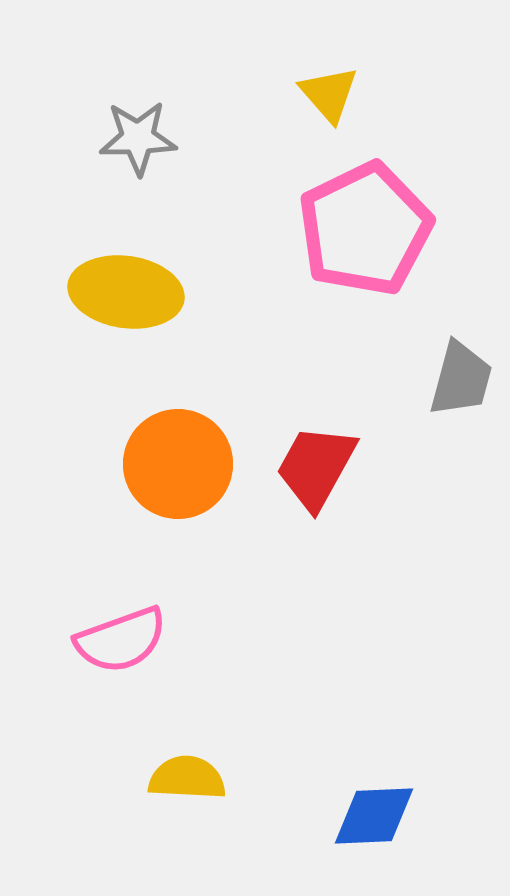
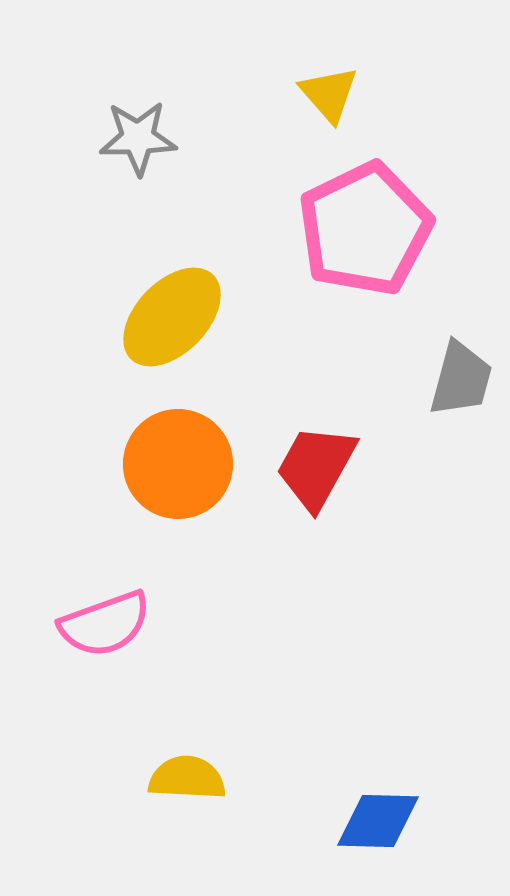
yellow ellipse: moved 46 px right, 25 px down; rotated 54 degrees counterclockwise
pink semicircle: moved 16 px left, 16 px up
blue diamond: moved 4 px right, 5 px down; rotated 4 degrees clockwise
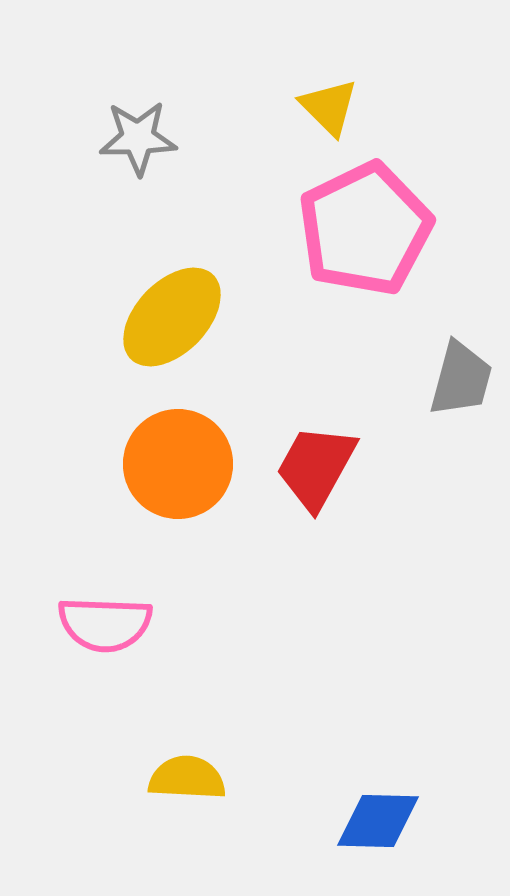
yellow triangle: moved 13 px down; rotated 4 degrees counterclockwise
pink semicircle: rotated 22 degrees clockwise
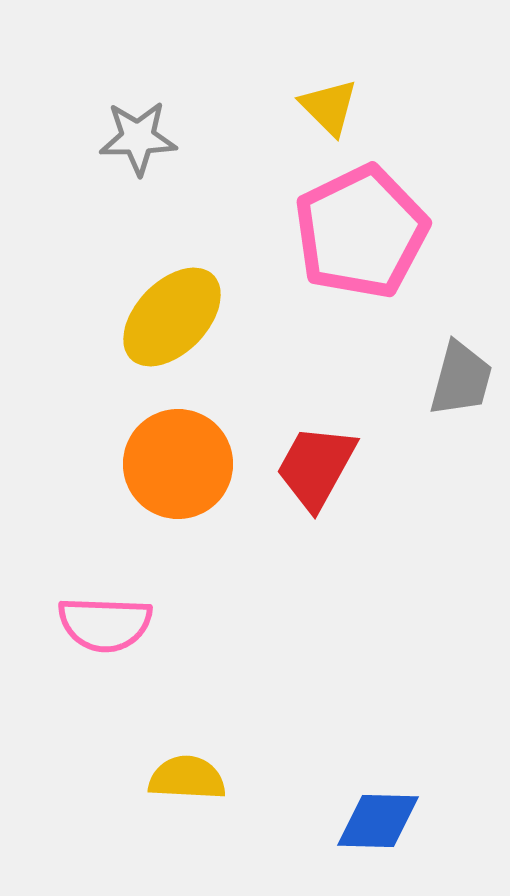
pink pentagon: moved 4 px left, 3 px down
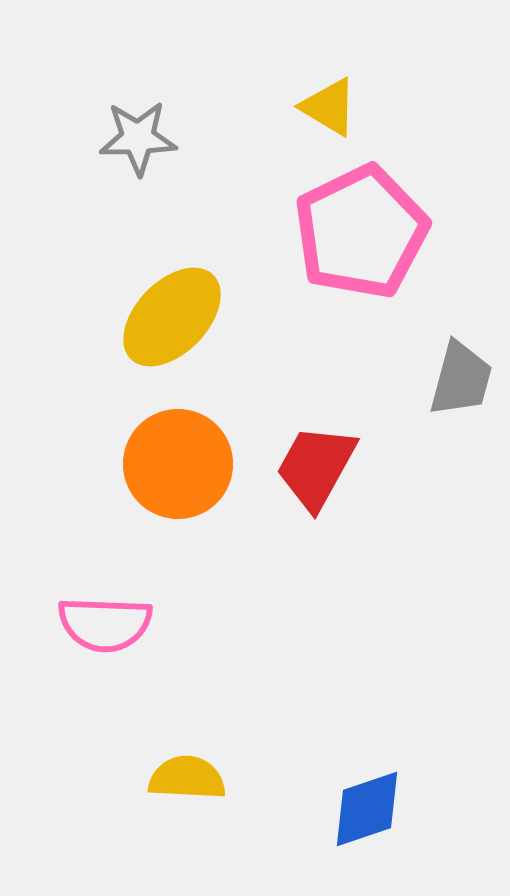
yellow triangle: rotated 14 degrees counterclockwise
blue diamond: moved 11 px left, 12 px up; rotated 20 degrees counterclockwise
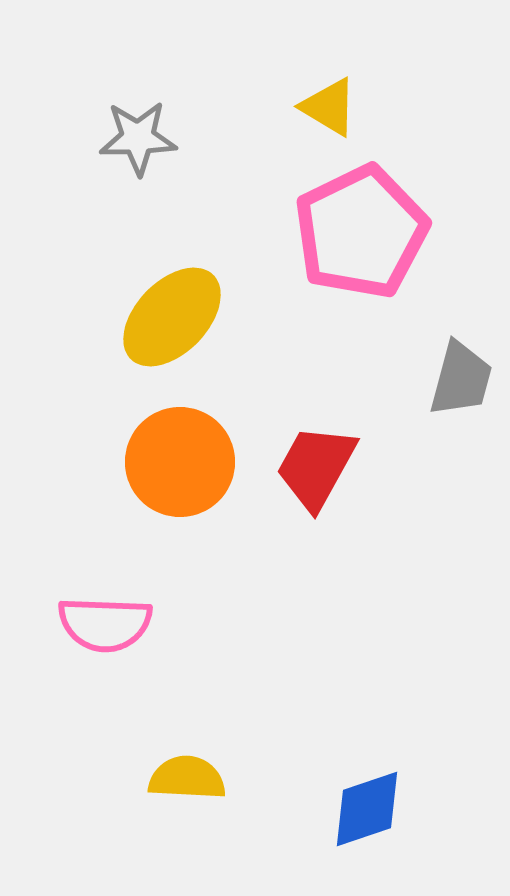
orange circle: moved 2 px right, 2 px up
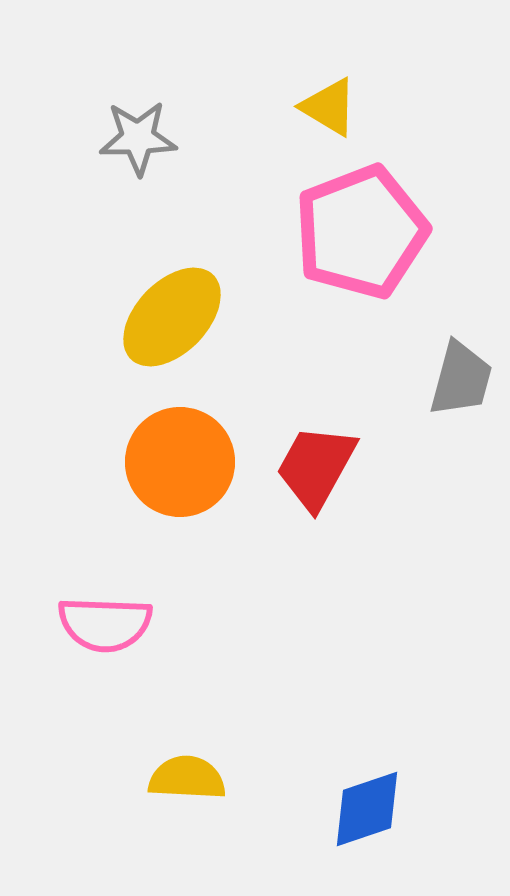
pink pentagon: rotated 5 degrees clockwise
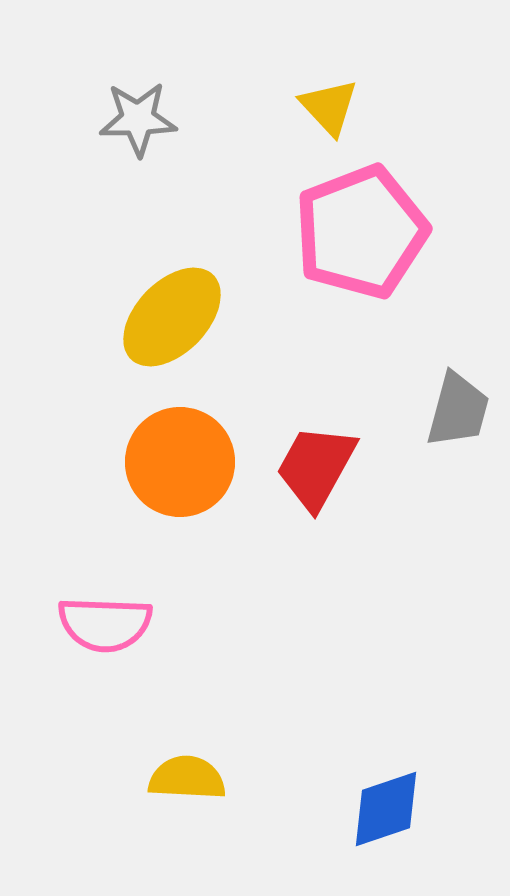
yellow triangle: rotated 16 degrees clockwise
gray star: moved 19 px up
gray trapezoid: moved 3 px left, 31 px down
blue diamond: moved 19 px right
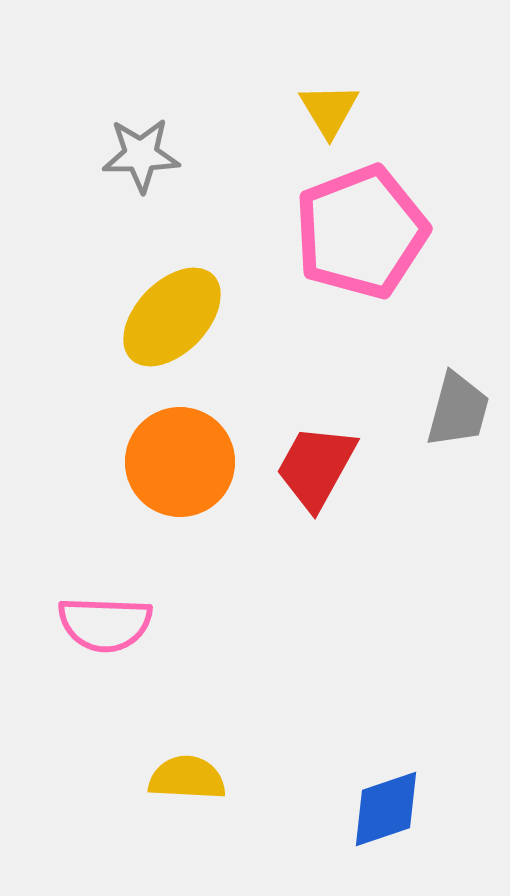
yellow triangle: moved 3 px down; rotated 12 degrees clockwise
gray star: moved 3 px right, 36 px down
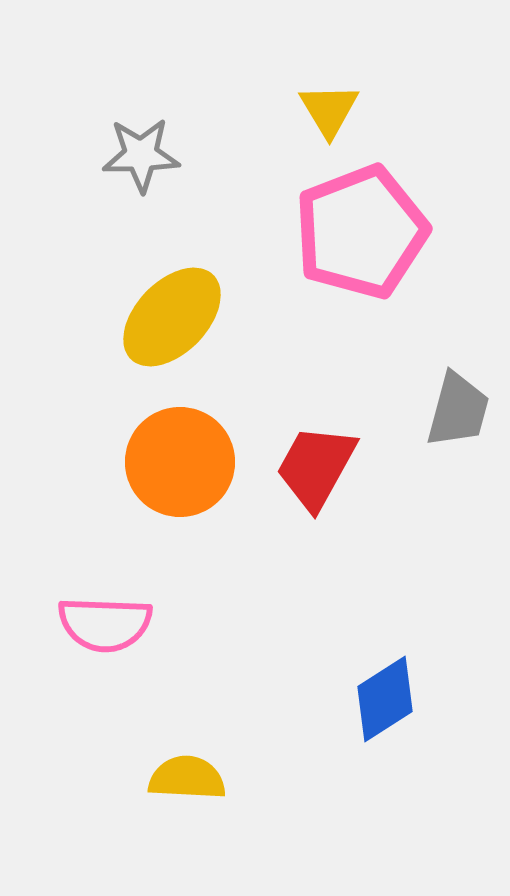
blue diamond: moved 1 px left, 110 px up; rotated 14 degrees counterclockwise
